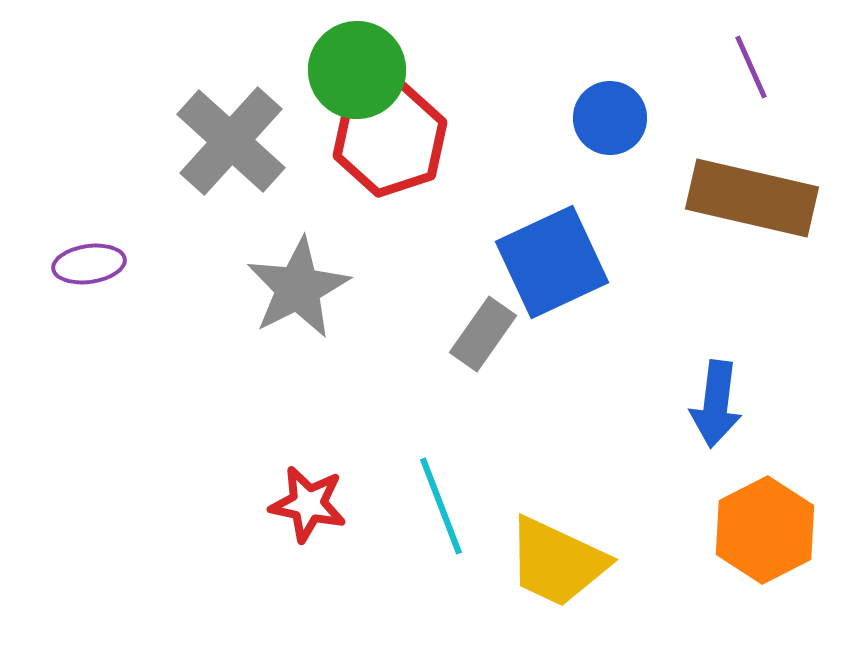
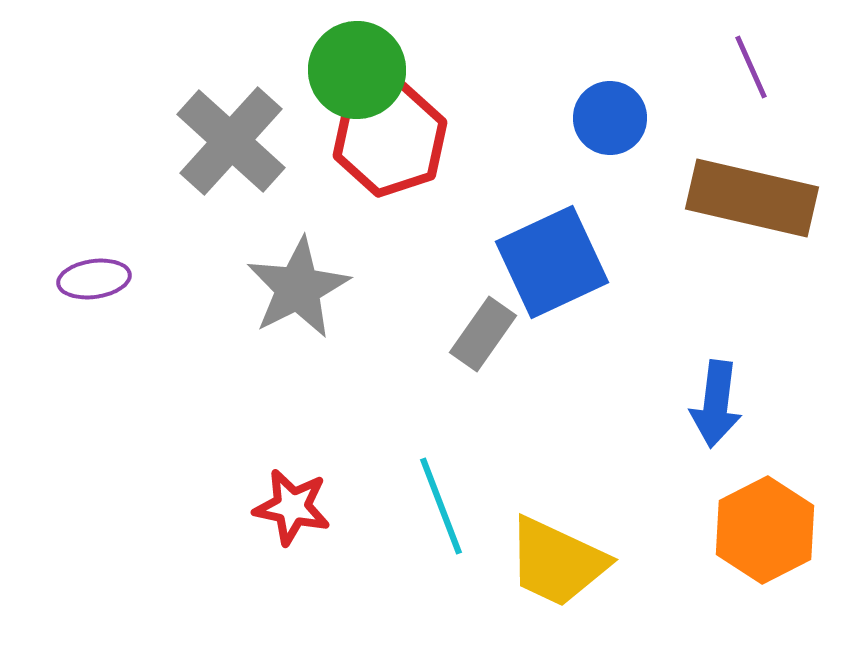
purple ellipse: moved 5 px right, 15 px down
red star: moved 16 px left, 3 px down
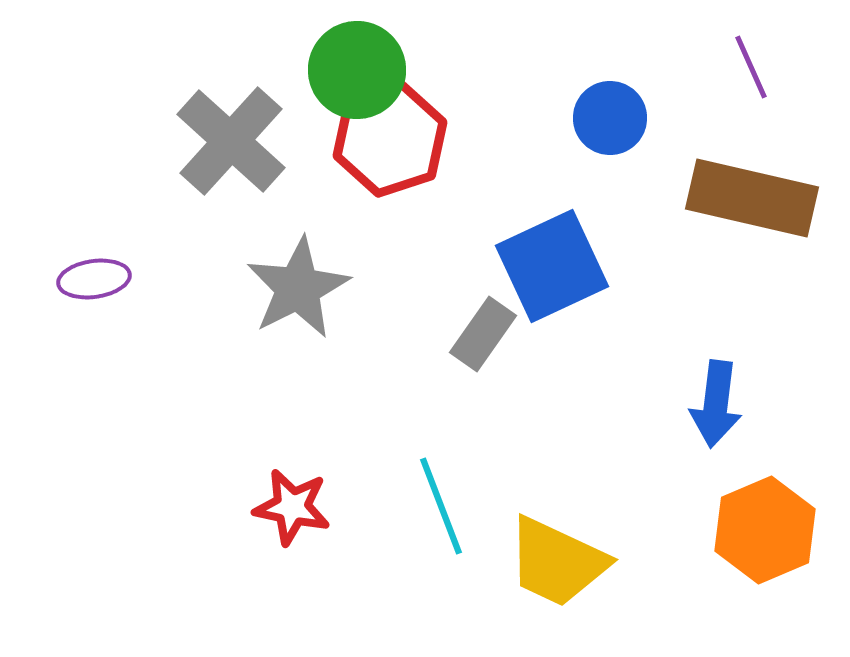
blue square: moved 4 px down
orange hexagon: rotated 4 degrees clockwise
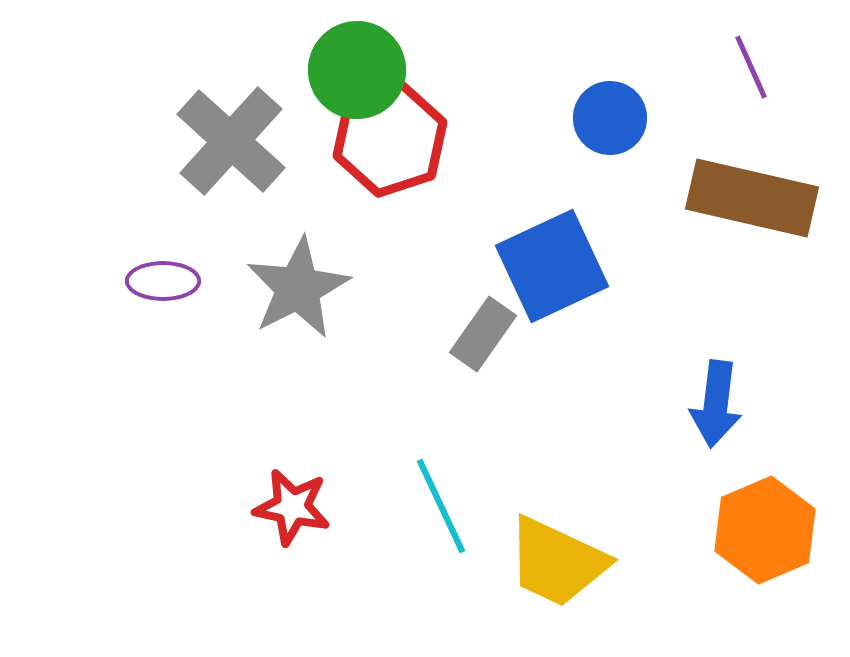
purple ellipse: moved 69 px right, 2 px down; rotated 8 degrees clockwise
cyan line: rotated 4 degrees counterclockwise
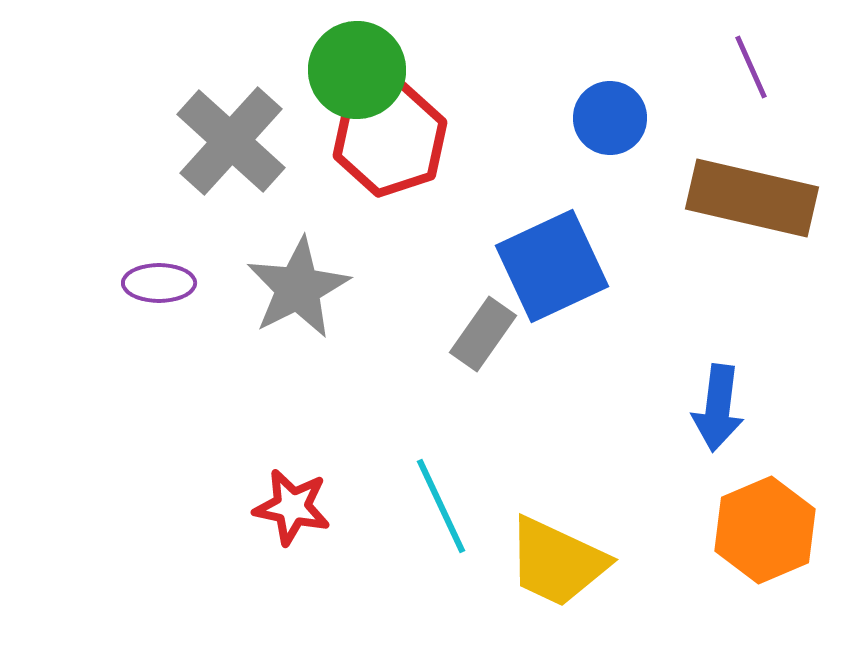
purple ellipse: moved 4 px left, 2 px down
blue arrow: moved 2 px right, 4 px down
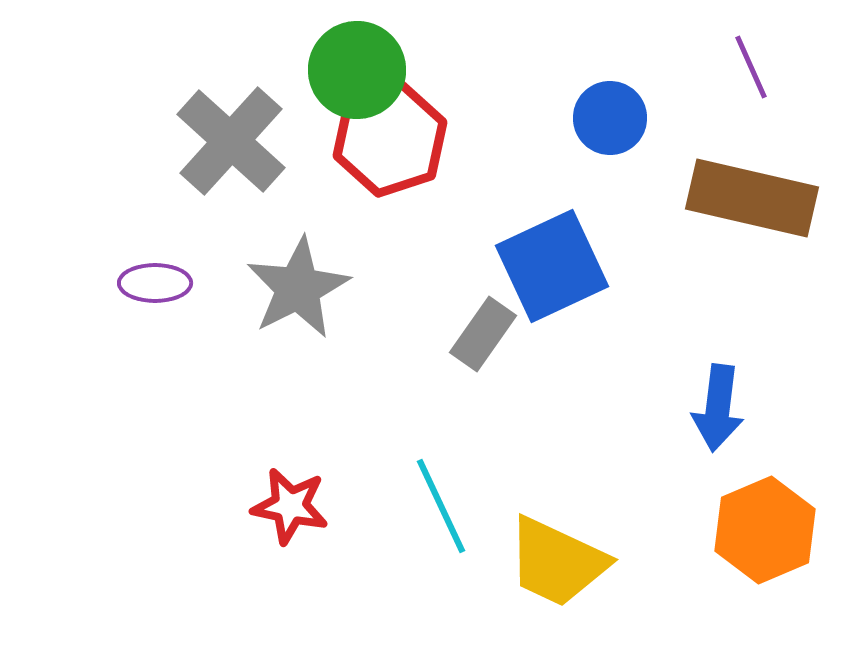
purple ellipse: moved 4 px left
red star: moved 2 px left, 1 px up
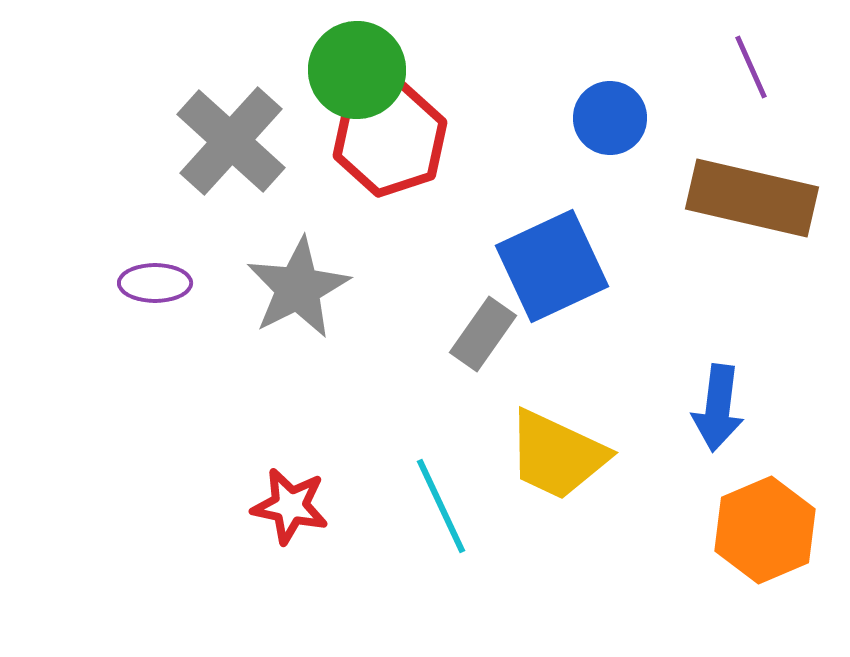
yellow trapezoid: moved 107 px up
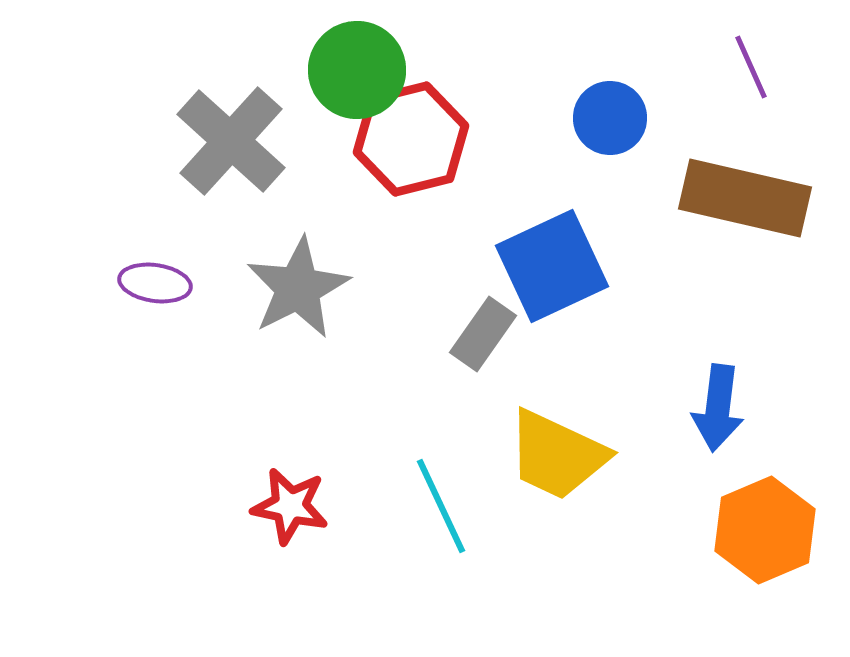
red hexagon: moved 21 px right; rotated 4 degrees clockwise
brown rectangle: moved 7 px left
purple ellipse: rotated 8 degrees clockwise
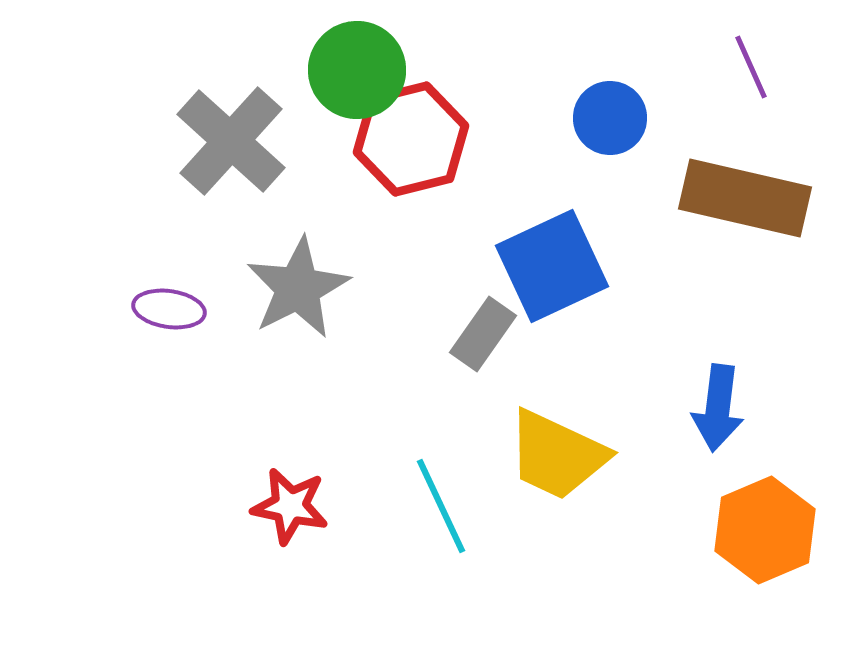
purple ellipse: moved 14 px right, 26 px down
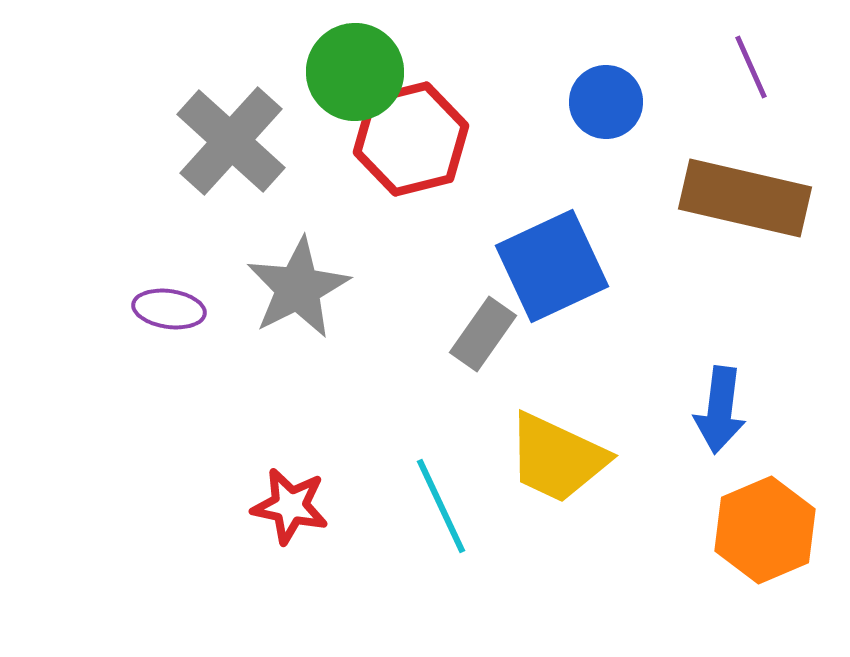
green circle: moved 2 px left, 2 px down
blue circle: moved 4 px left, 16 px up
blue arrow: moved 2 px right, 2 px down
yellow trapezoid: moved 3 px down
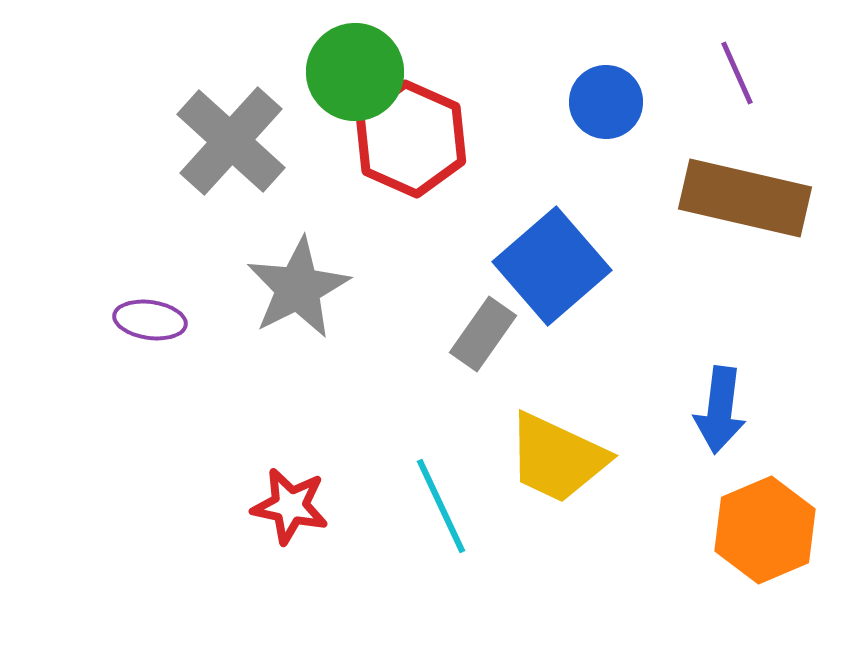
purple line: moved 14 px left, 6 px down
red hexagon: rotated 22 degrees counterclockwise
blue square: rotated 16 degrees counterclockwise
purple ellipse: moved 19 px left, 11 px down
